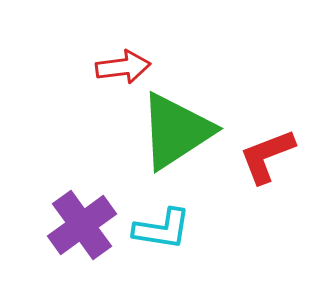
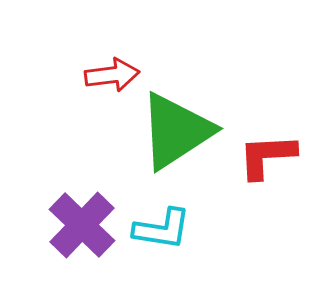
red arrow: moved 11 px left, 8 px down
red L-shape: rotated 18 degrees clockwise
purple cross: rotated 10 degrees counterclockwise
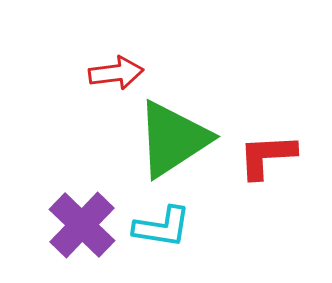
red arrow: moved 4 px right, 2 px up
green triangle: moved 3 px left, 8 px down
cyan L-shape: moved 2 px up
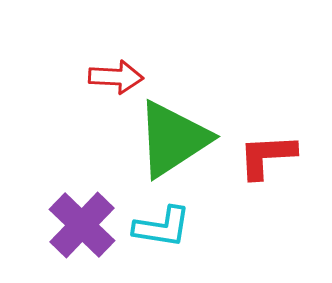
red arrow: moved 4 px down; rotated 10 degrees clockwise
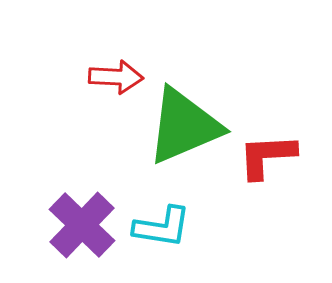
green triangle: moved 11 px right, 13 px up; rotated 10 degrees clockwise
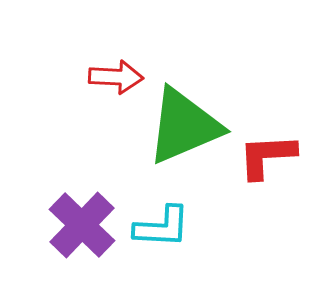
cyan L-shape: rotated 6 degrees counterclockwise
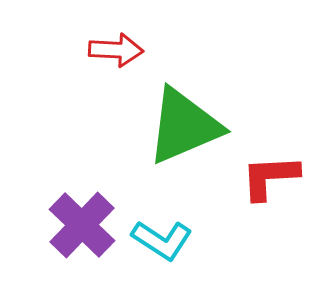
red arrow: moved 27 px up
red L-shape: moved 3 px right, 21 px down
cyan L-shape: moved 13 px down; rotated 30 degrees clockwise
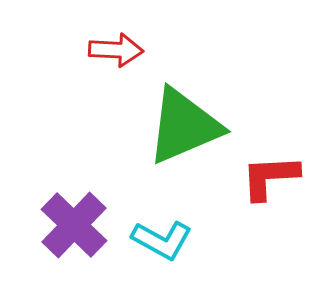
purple cross: moved 8 px left
cyan L-shape: rotated 4 degrees counterclockwise
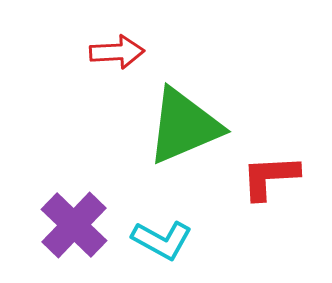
red arrow: moved 1 px right, 2 px down; rotated 6 degrees counterclockwise
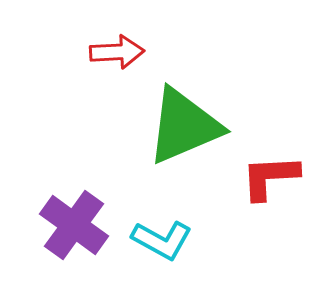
purple cross: rotated 8 degrees counterclockwise
